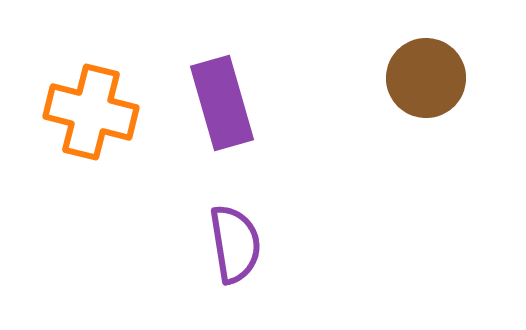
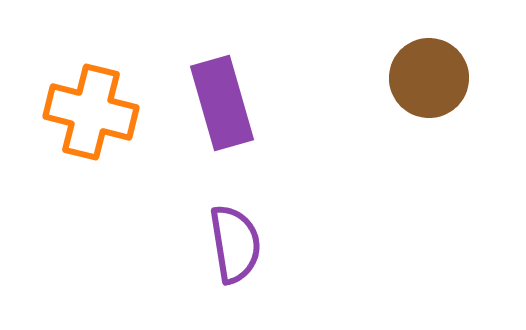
brown circle: moved 3 px right
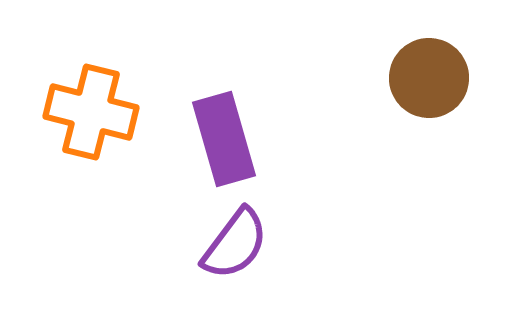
purple rectangle: moved 2 px right, 36 px down
purple semicircle: rotated 46 degrees clockwise
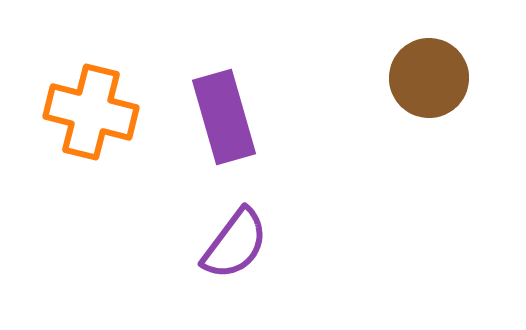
purple rectangle: moved 22 px up
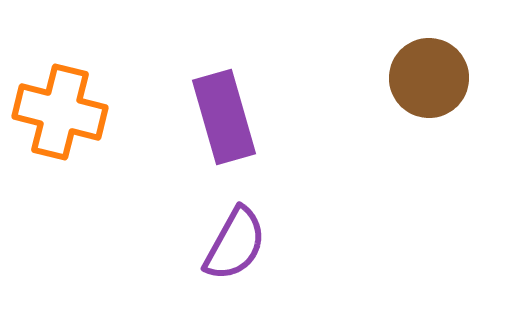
orange cross: moved 31 px left
purple semicircle: rotated 8 degrees counterclockwise
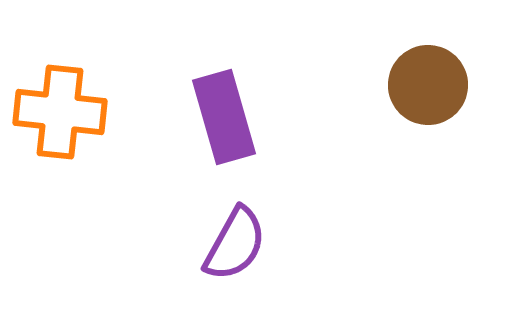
brown circle: moved 1 px left, 7 px down
orange cross: rotated 8 degrees counterclockwise
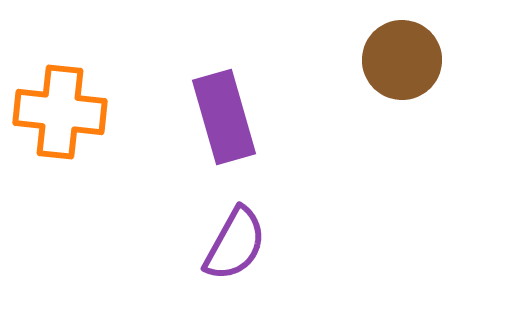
brown circle: moved 26 px left, 25 px up
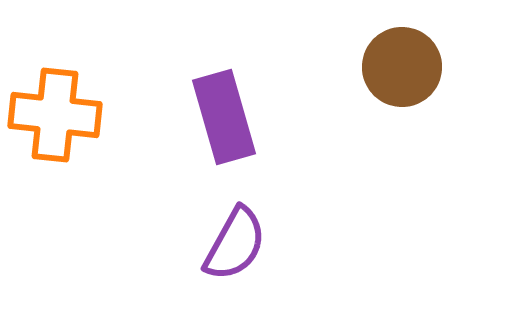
brown circle: moved 7 px down
orange cross: moved 5 px left, 3 px down
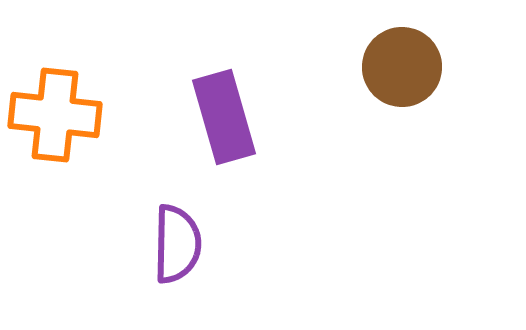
purple semicircle: moved 58 px left; rotated 28 degrees counterclockwise
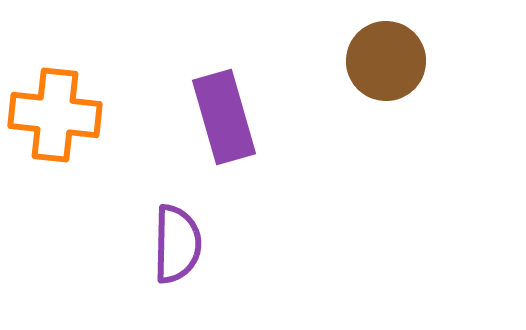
brown circle: moved 16 px left, 6 px up
